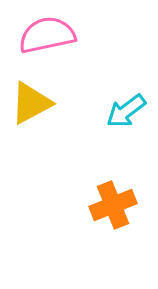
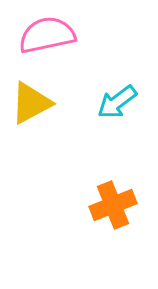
cyan arrow: moved 9 px left, 9 px up
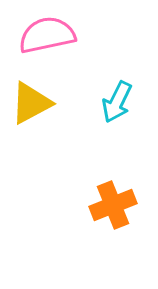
cyan arrow: rotated 27 degrees counterclockwise
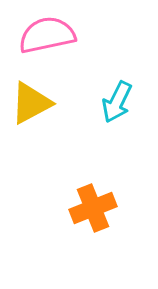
orange cross: moved 20 px left, 3 px down
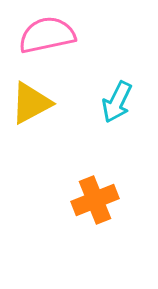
orange cross: moved 2 px right, 8 px up
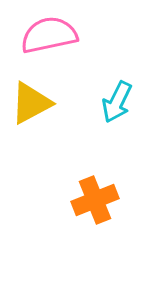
pink semicircle: moved 2 px right
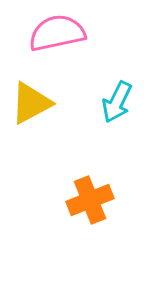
pink semicircle: moved 8 px right, 2 px up
orange cross: moved 5 px left
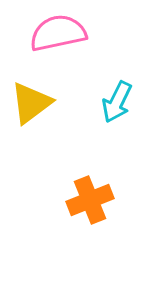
pink semicircle: moved 1 px right
yellow triangle: rotated 9 degrees counterclockwise
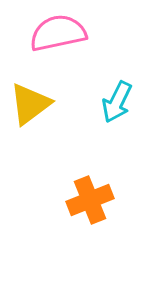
yellow triangle: moved 1 px left, 1 px down
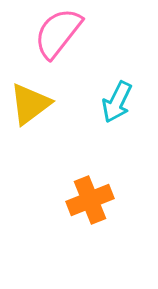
pink semicircle: rotated 40 degrees counterclockwise
